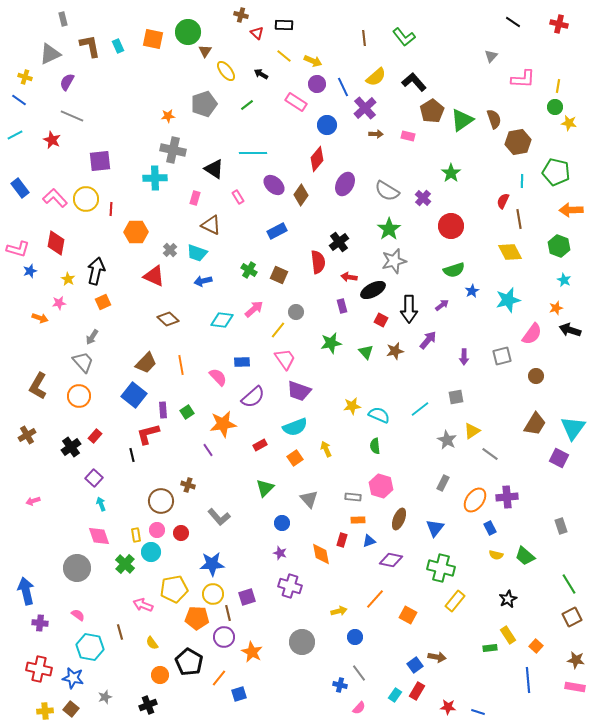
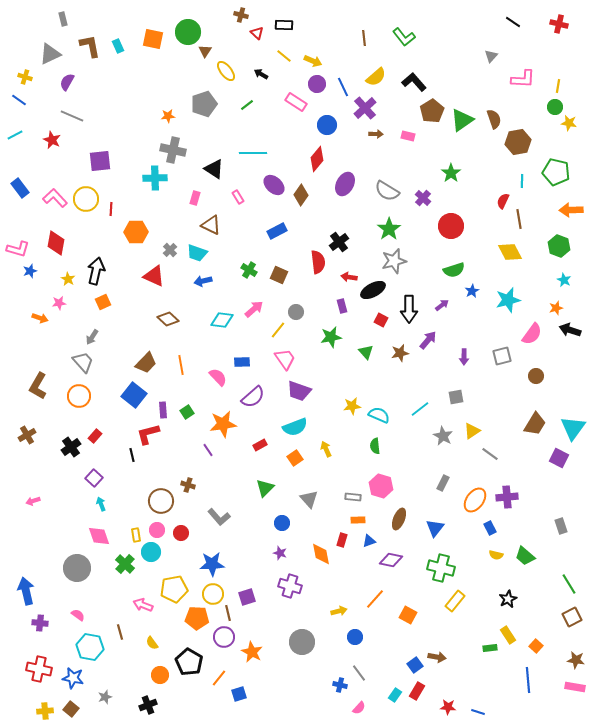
green star at (331, 343): moved 6 px up
brown star at (395, 351): moved 5 px right, 2 px down
gray star at (447, 440): moved 4 px left, 4 px up
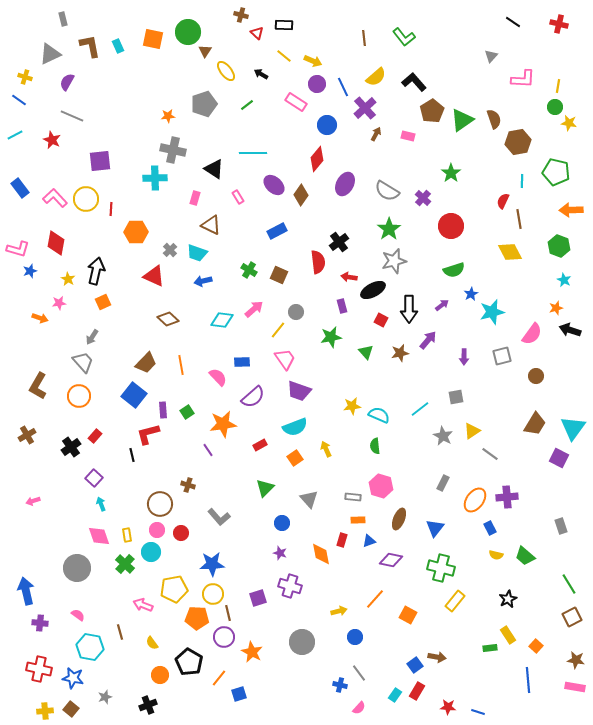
brown arrow at (376, 134): rotated 64 degrees counterclockwise
blue star at (472, 291): moved 1 px left, 3 px down
cyan star at (508, 300): moved 16 px left, 12 px down
brown circle at (161, 501): moved 1 px left, 3 px down
yellow rectangle at (136, 535): moved 9 px left
purple square at (247, 597): moved 11 px right, 1 px down
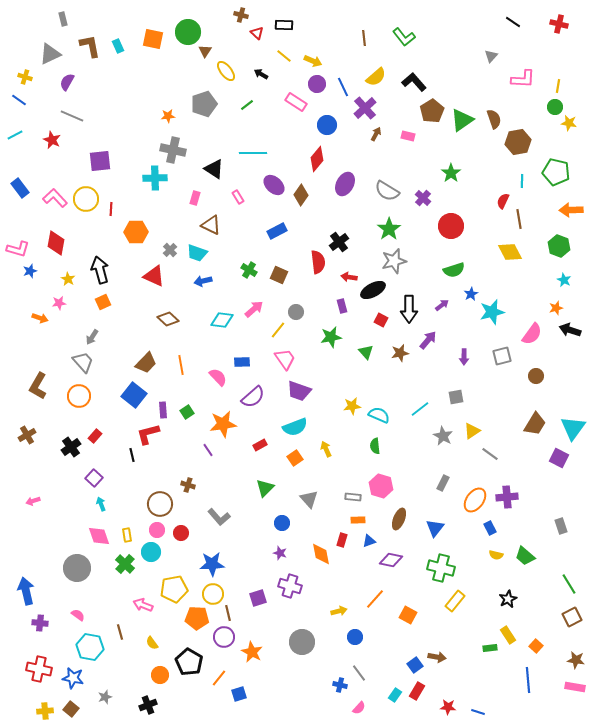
black arrow at (96, 271): moved 4 px right, 1 px up; rotated 28 degrees counterclockwise
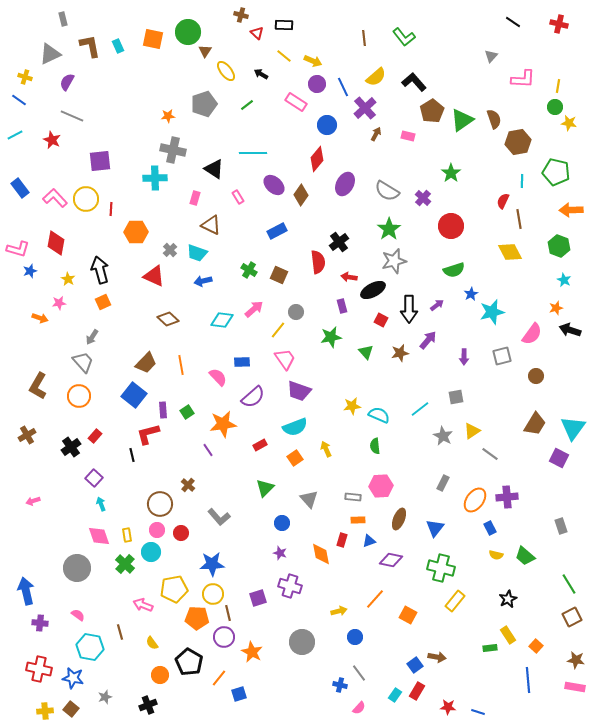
purple arrow at (442, 305): moved 5 px left
brown cross at (188, 485): rotated 24 degrees clockwise
pink hexagon at (381, 486): rotated 20 degrees counterclockwise
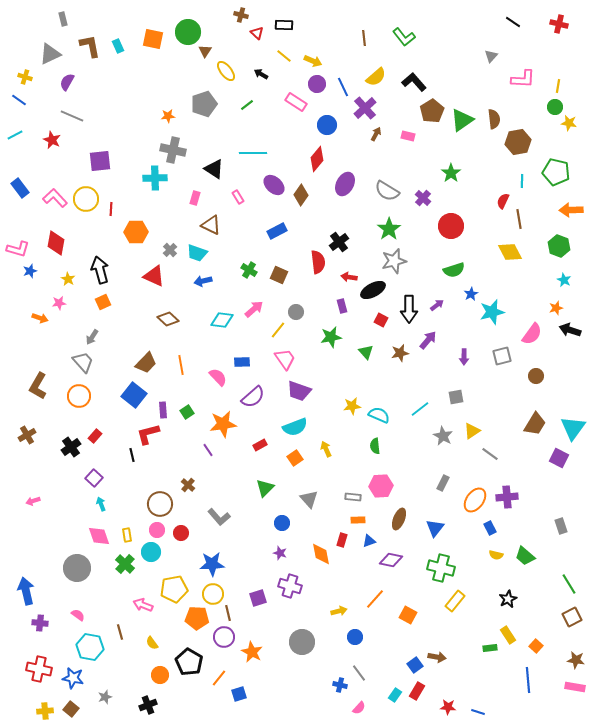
brown semicircle at (494, 119): rotated 12 degrees clockwise
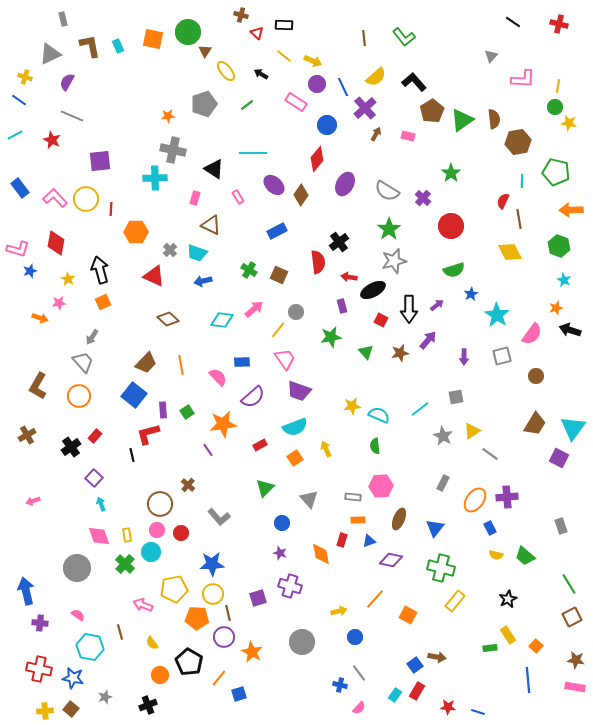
cyan star at (492, 312): moved 5 px right, 3 px down; rotated 25 degrees counterclockwise
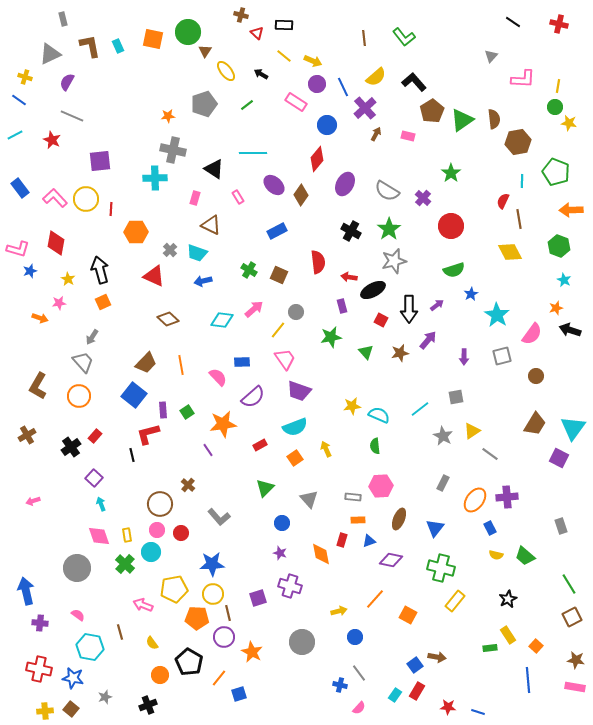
green pentagon at (556, 172): rotated 8 degrees clockwise
black cross at (339, 242): moved 12 px right, 11 px up; rotated 24 degrees counterclockwise
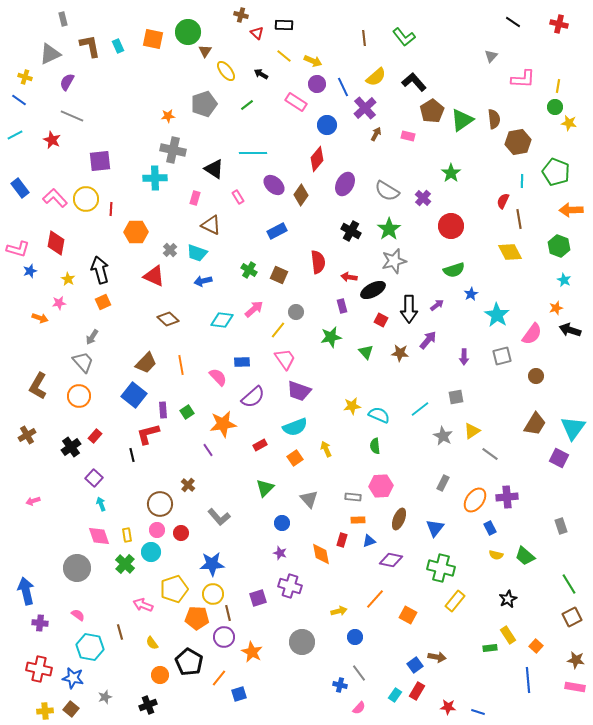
brown star at (400, 353): rotated 18 degrees clockwise
yellow pentagon at (174, 589): rotated 8 degrees counterclockwise
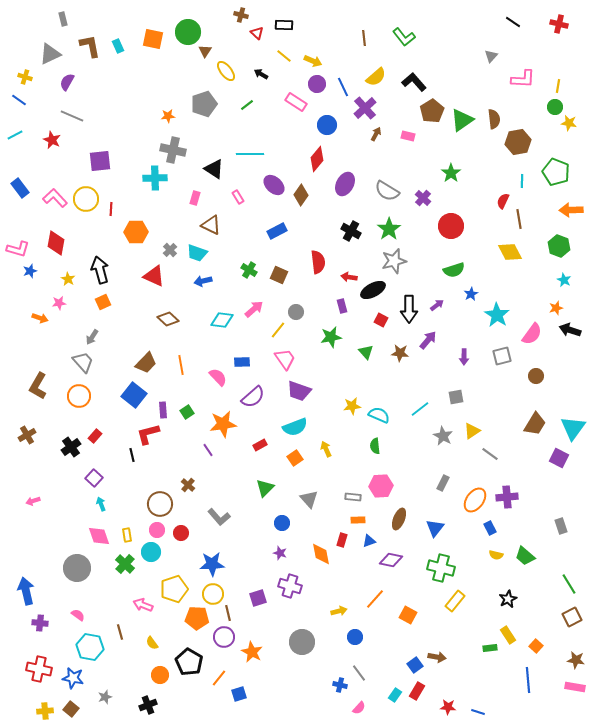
cyan line at (253, 153): moved 3 px left, 1 px down
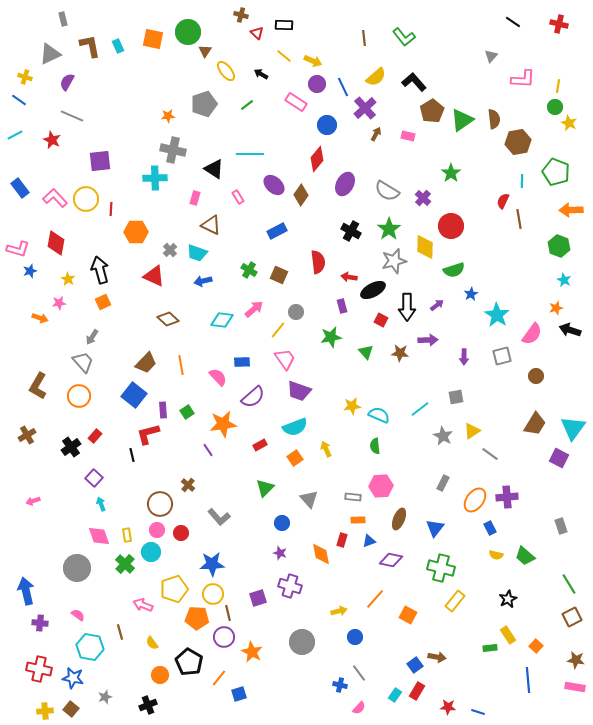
yellow star at (569, 123): rotated 14 degrees clockwise
yellow diamond at (510, 252): moved 85 px left, 5 px up; rotated 30 degrees clockwise
black arrow at (409, 309): moved 2 px left, 2 px up
purple arrow at (428, 340): rotated 48 degrees clockwise
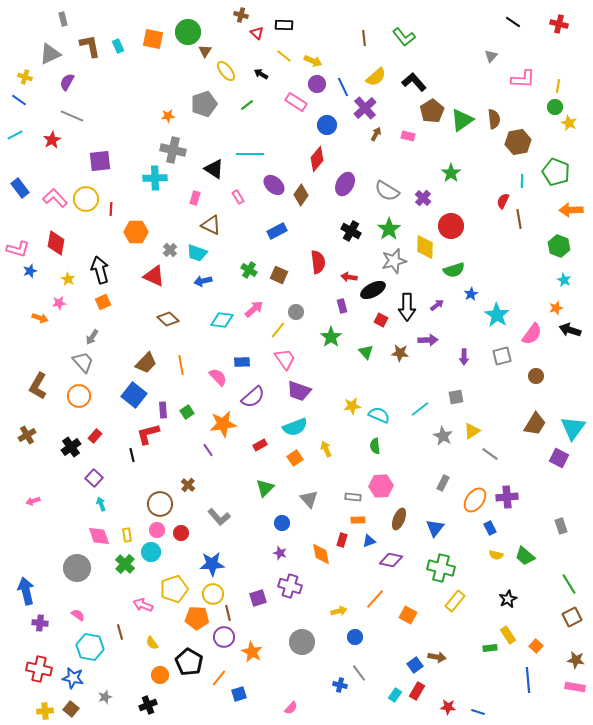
red star at (52, 140): rotated 18 degrees clockwise
green star at (331, 337): rotated 25 degrees counterclockwise
pink semicircle at (359, 708): moved 68 px left
